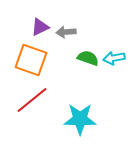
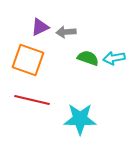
orange square: moved 3 px left
red line: rotated 52 degrees clockwise
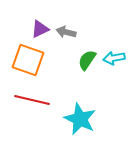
purple triangle: moved 2 px down
gray arrow: rotated 18 degrees clockwise
green semicircle: moved 1 px left, 2 px down; rotated 75 degrees counterclockwise
cyan star: rotated 24 degrees clockwise
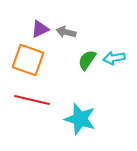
cyan star: rotated 8 degrees counterclockwise
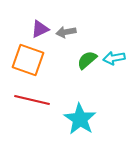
gray arrow: rotated 24 degrees counterclockwise
green semicircle: rotated 15 degrees clockwise
cyan star: rotated 16 degrees clockwise
